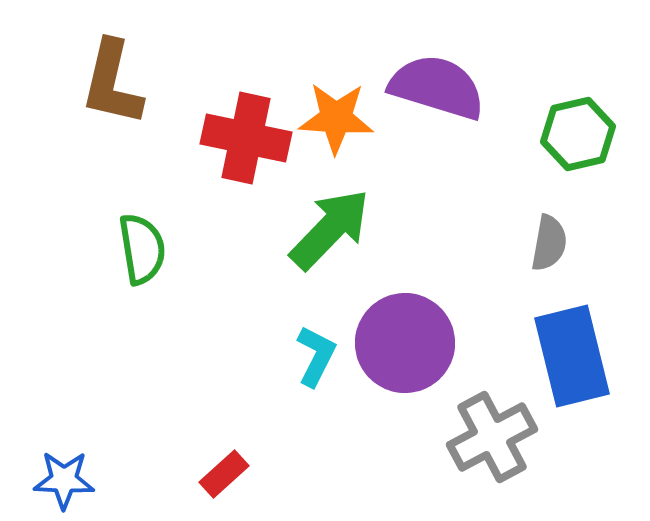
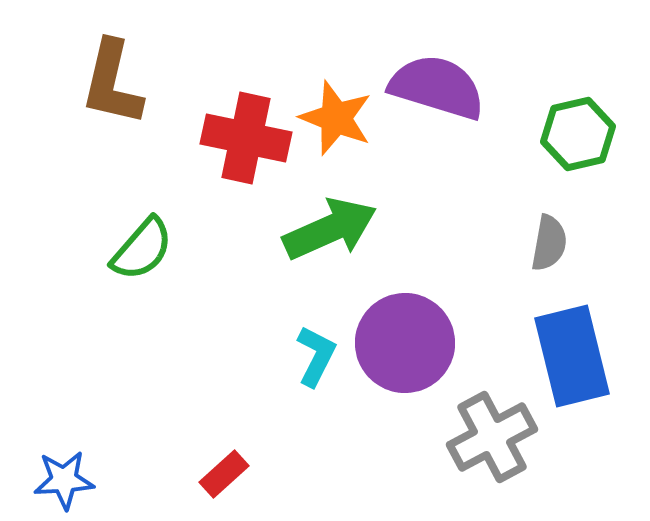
orange star: rotated 18 degrees clockwise
green arrow: rotated 22 degrees clockwise
green semicircle: rotated 50 degrees clockwise
blue star: rotated 6 degrees counterclockwise
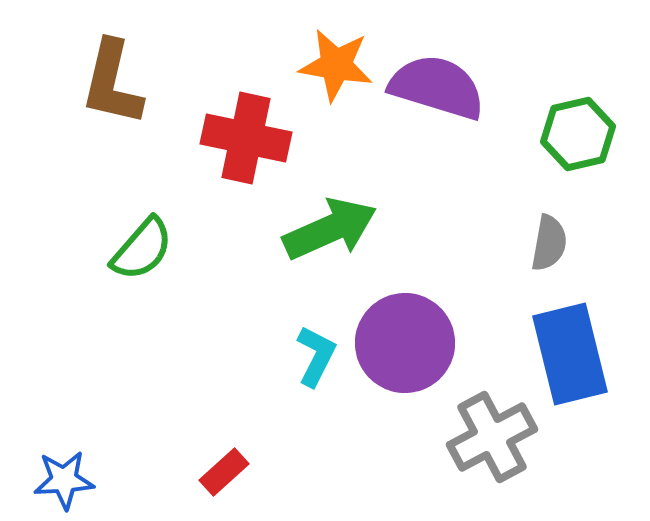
orange star: moved 53 px up; rotated 12 degrees counterclockwise
blue rectangle: moved 2 px left, 2 px up
red rectangle: moved 2 px up
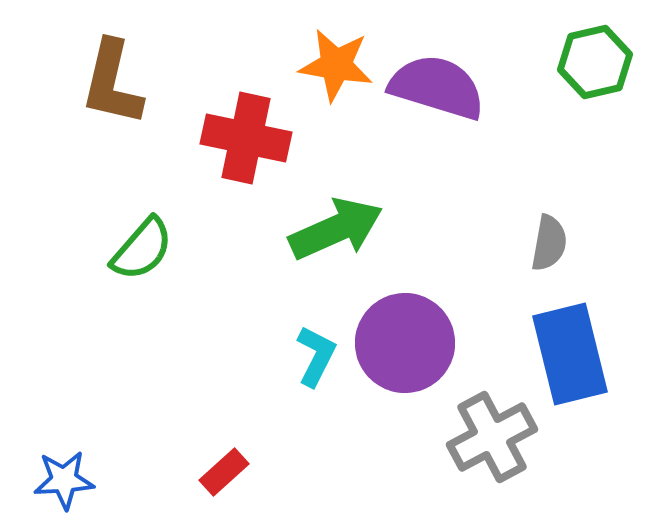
green hexagon: moved 17 px right, 72 px up
green arrow: moved 6 px right
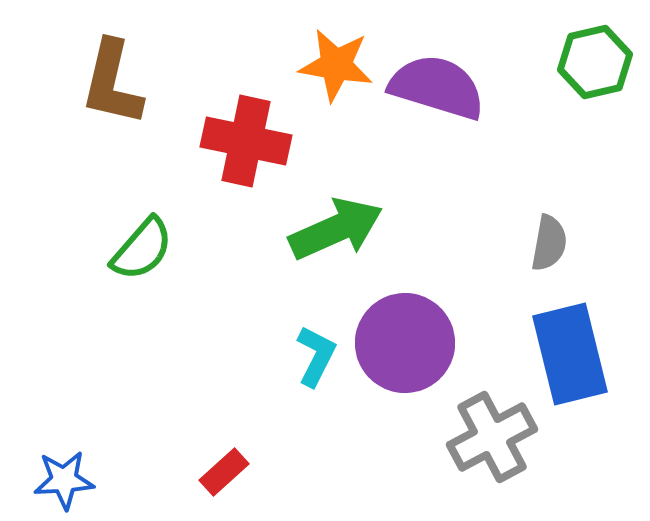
red cross: moved 3 px down
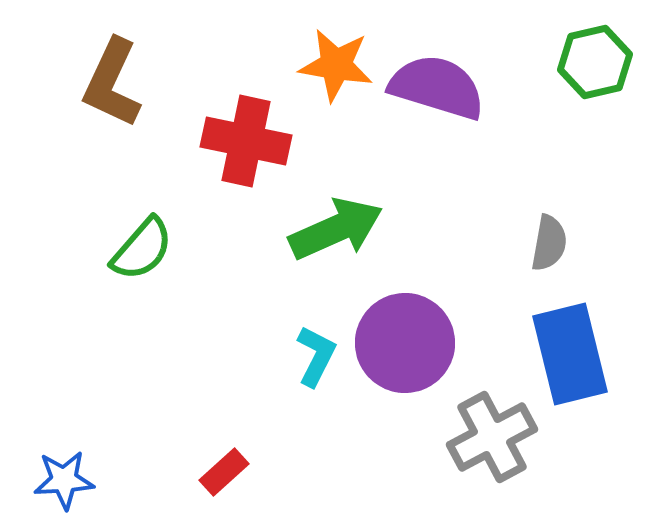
brown L-shape: rotated 12 degrees clockwise
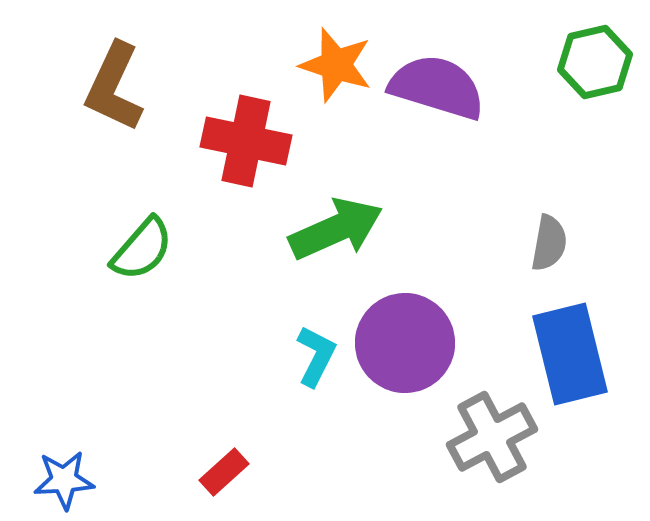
orange star: rotated 8 degrees clockwise
brown L-shape: moved 2 px right, 4 px down
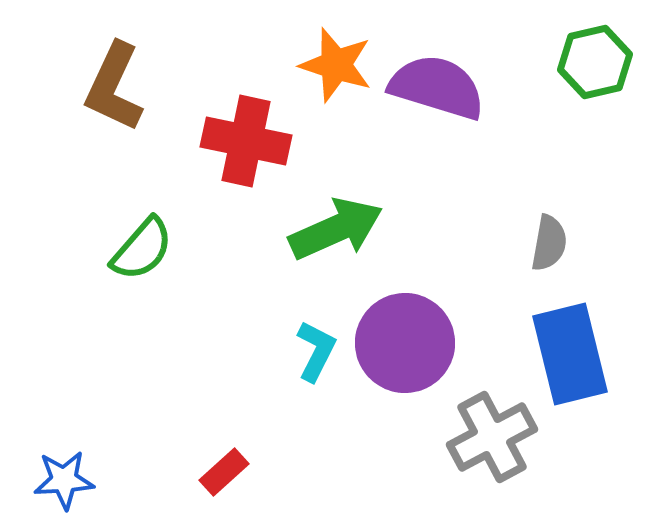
cyan L-shape: moved 5 px up
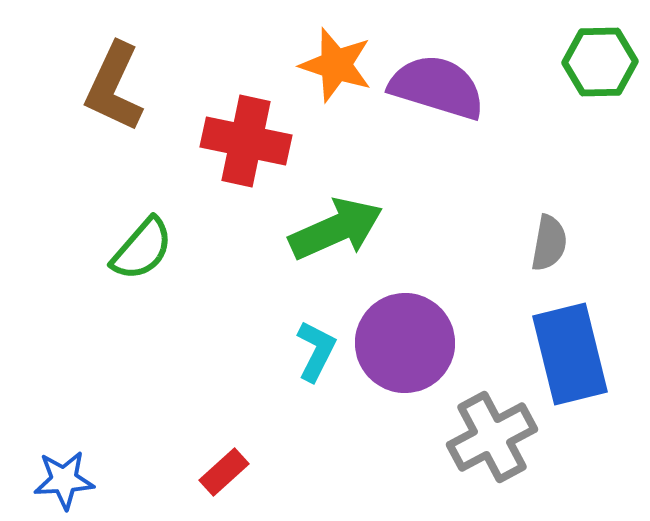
green hexagon: moved 5 px right; rotated 12 degrees clockwise
